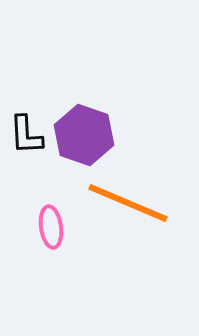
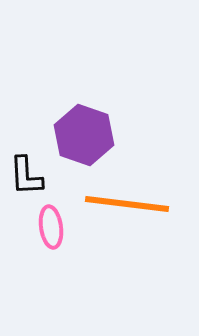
black L-shape: moved 41 px down
orange line: moved 1 px left, 1 px down; rotated 16 degrees counterclockwise
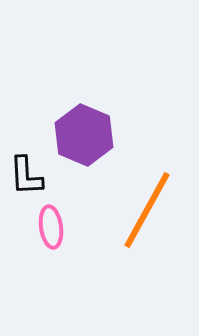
purple hexagon: rotated 4 degrees clockwise
orange line: moved 20 px right, 6 px down; rotated 68 degrees counterclockwise
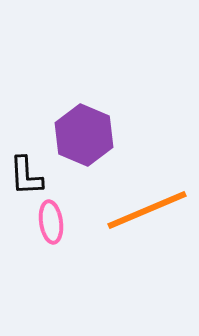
orange line: rotated 38 degrees clockwise
pink ellipse: moved 5 px up
